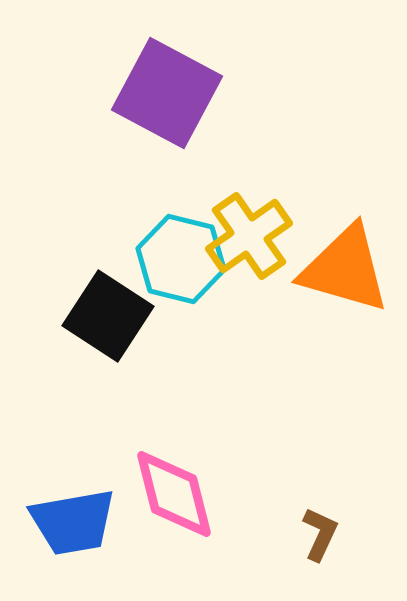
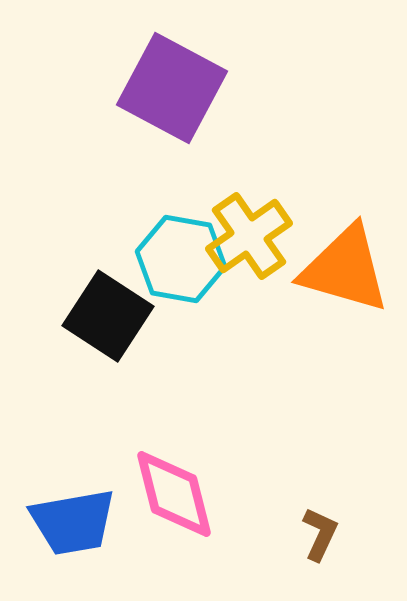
purple square: moved 5 px right, 5 px up
cyan hexagon: rotated 4 degrees counterclockwise
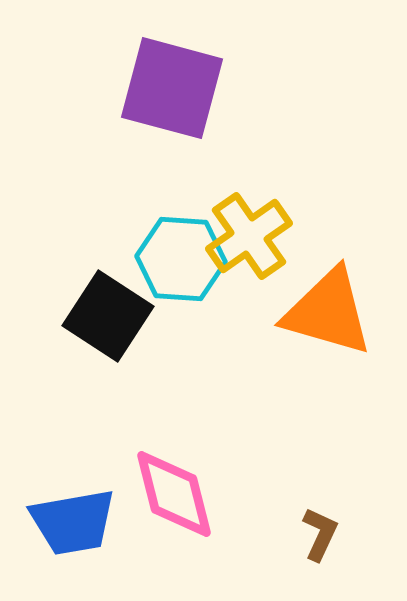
purple square: rotated 13 degrees counterclockwise
cyan hexagon: rotated 6 degrees counterclockwise
orange triangle: moved 17 px left, 43 px down
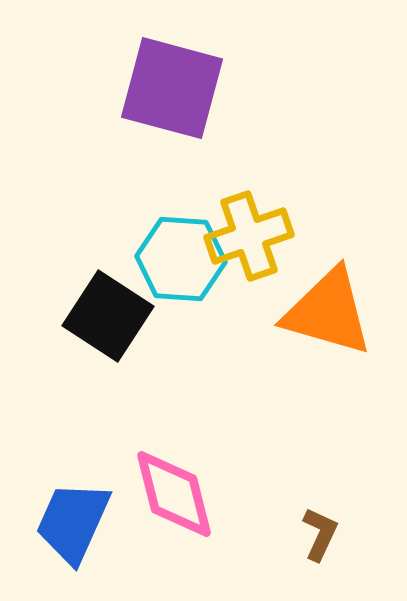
yellow cross: rotated 16 degrees clockwise
blue trapezoid: rotated 124 degrees clockwise
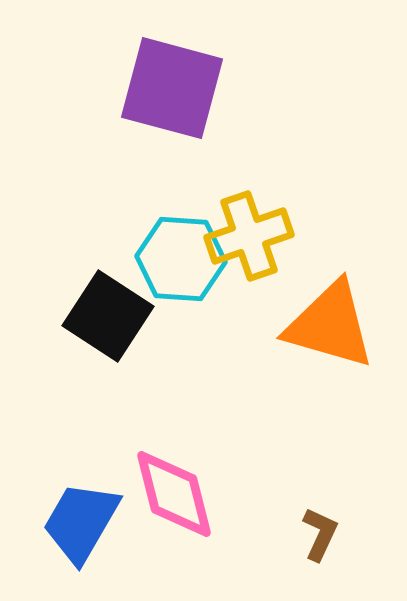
orange triangle: moved 2 px right, 13 px down
blue trapezoid: moved 8 px right; rotated 6 degrees clockwise
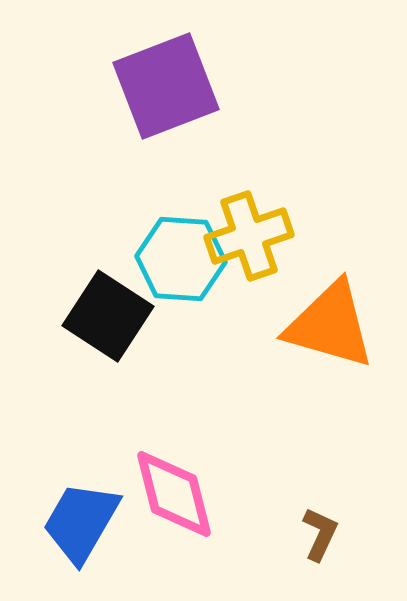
purple square: moved 6 px left, 2 px up; rotated 36 degrees counterclockwise
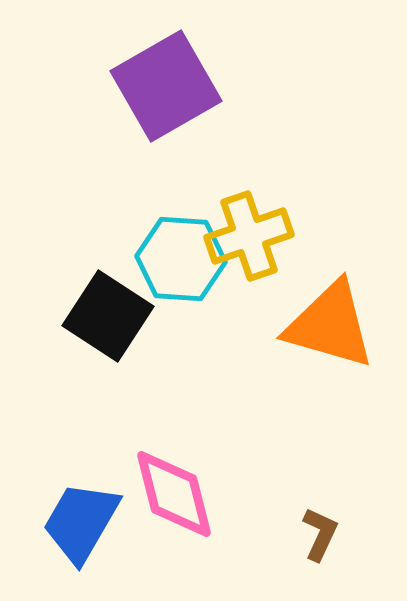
purple square: rotated 9 degrees counterclockwise
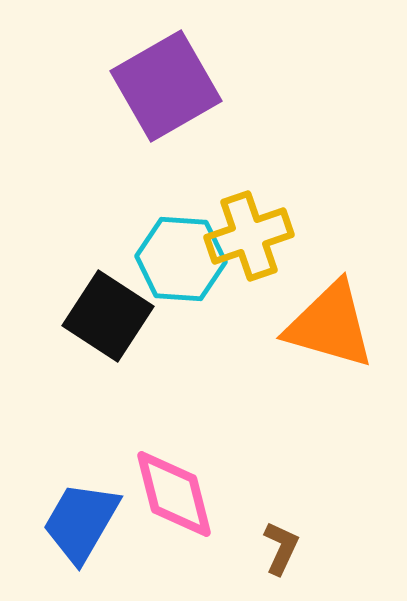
brown L-shape: moved 39 px left, 14 px down
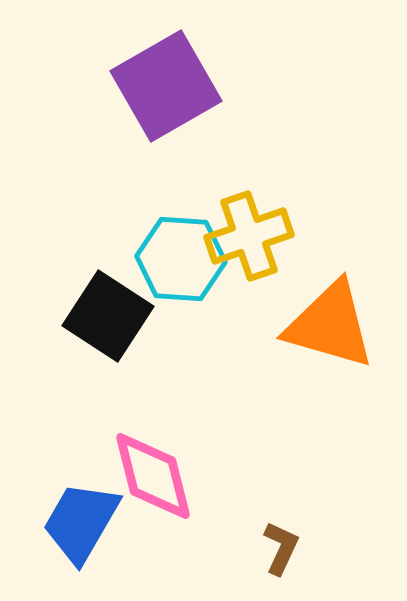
pink diamond: moved 21 px left, 18 px up
